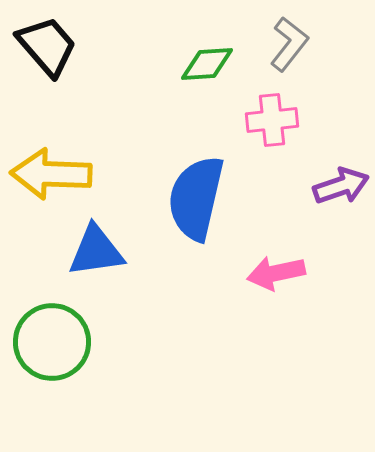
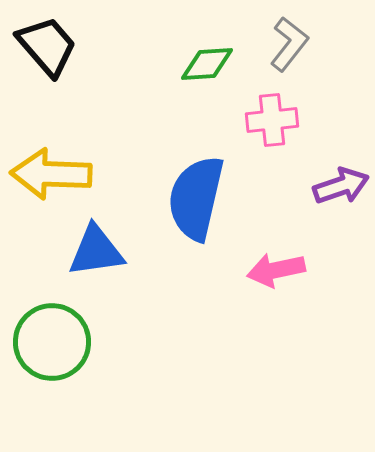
pink arrow: moved 3 px up
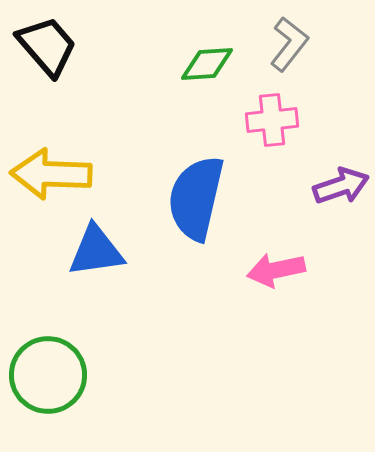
green circle: moved 4 px left, 33 px down
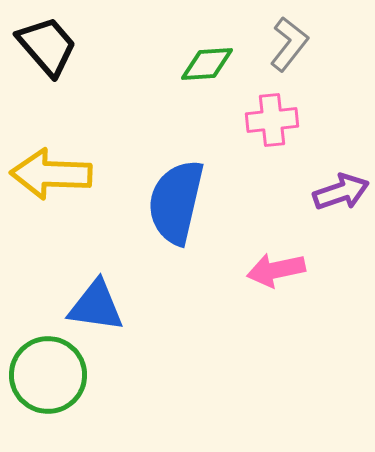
purple arrow: moved 6 px down
blue semicircle: moved 20 px left, 4 px down
blue triangle: moved 55 px down; rotated 16 degrees clockwise
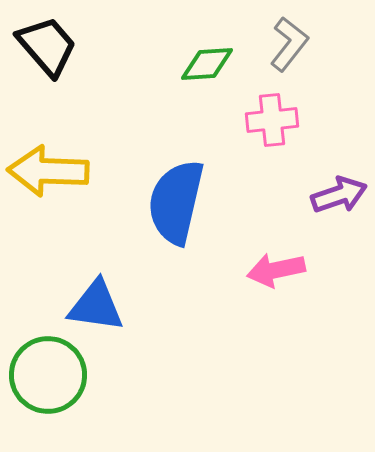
yellow arrow: moved 3 px left, 3 px up
purple arrow: moved 2 px left, 3 px down
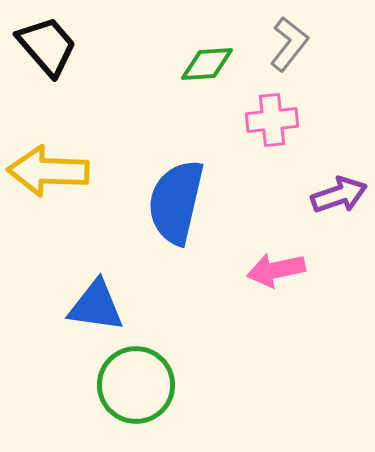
green circle: moved 88 px right, 10 px down
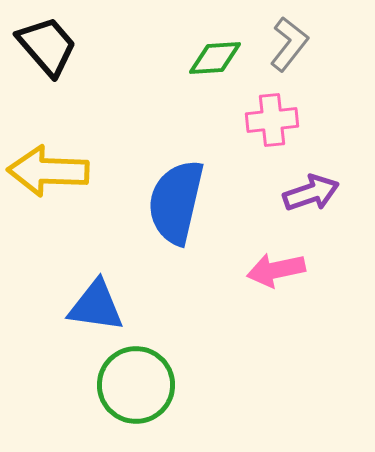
green diamond: moved 8 px right, 6 px up
purple arrow: moved 28 px left, 2 px up
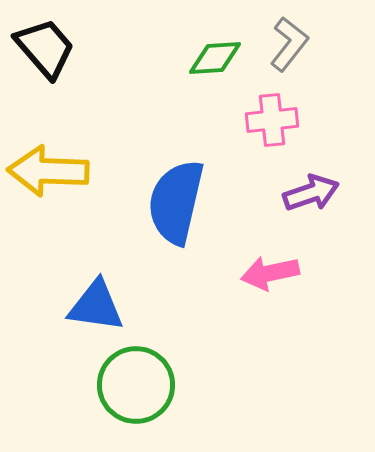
black trapezoid: moved 2 px left, 2 px down
pink arrow: moved 6 px left, 3 px down
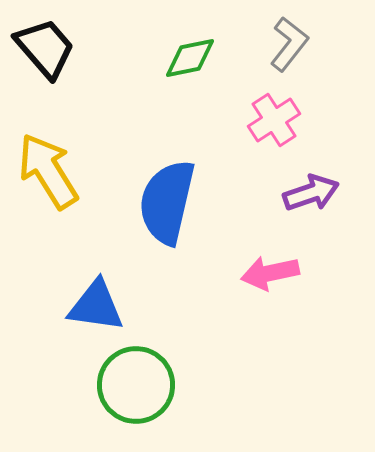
green diamond: moved 25 px left; rotated 8 degrees counterclockwise
pink cross: moved 2 px right; rotated 27 degrees counterclockwise
yellow arrow: rotated 56 degrees clockwise
blue semicircle: moved 9 px left
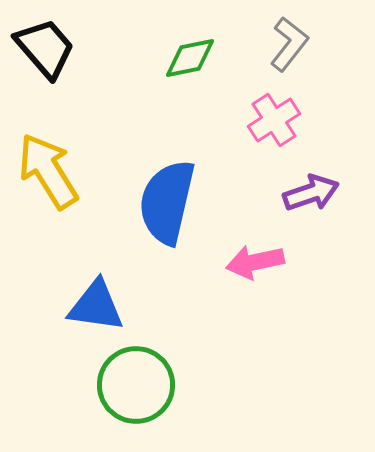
pink arrow: moved 15 px left, 11 px up
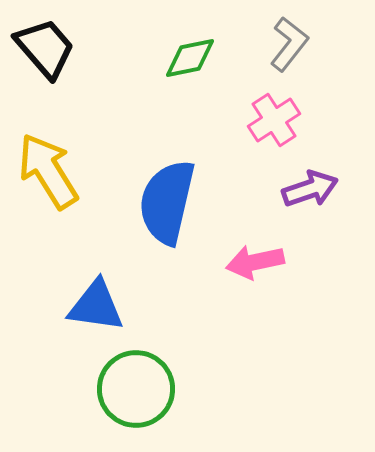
purple arrow: moved 1 px left, 4 px up
green circle: moved 4 px down
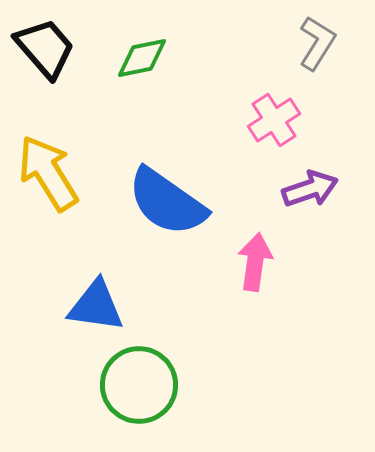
gray L-shape: moved 28 px right, 1 px up; rotated 6 degrees counterclockwise
green diamond: moved 48 px left
yellow arrow: moved 2 px down
blue semicircle: rotated 68 degrees counterclockwise
pink arrow: rotated 110 degrees clockwise
green circle: moved 3 px right, 4 px up
